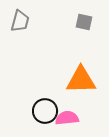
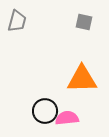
gray trapezoid: moved 3 px left
orange triangle: moved 1 px right, 1 px up
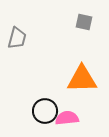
gray trapezoid: moved 17 px down
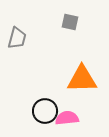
gray square: moved 14 px left
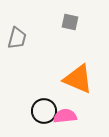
orange triangle: moved 4 px left; rotated 24 degrees clockwise
black circle: moved 1 px left
pink semicircle: moved 2 px left, 2 px up
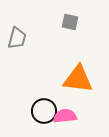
orange triangle: rotated 16 degrees counterclockwise
